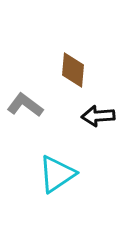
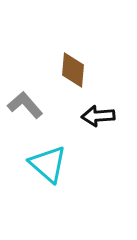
gray L-shape: rotated 12 degrees clockwise
cyan triangle: moved 9 px left, 10 px up; rotated 45 degrees counterclockwise
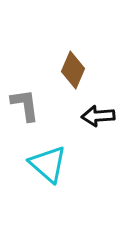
brown diamond: rotated 18 degrees clockwise
gray L-shape: rotated 33 degrees clockwise
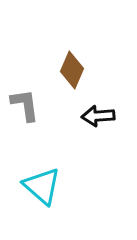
brown diamond: moved 1 px left
cyan triangle: moved 6 px left, 22 px down
